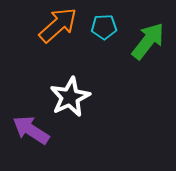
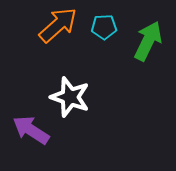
green arrow: rotated 12 degrees counterclockwise
white star: rotated 27 degrees counterclockwise
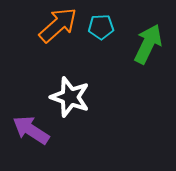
cyan pentagon: moved 3 px left
green arrow: moved 3 px down
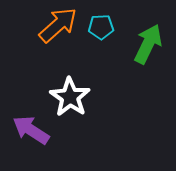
white star: rotated 15 degrees clockwise
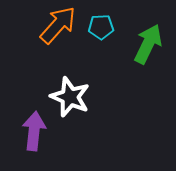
orange arrow: rotated 6 degrees counterclockwise
white star: rotated 12 degrees counterclockwise
purple arrow: moved 3 px right, 1 px down; rotated 63 degrees clockwise
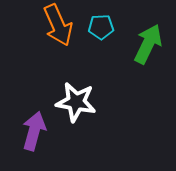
orange arrow: rotated 114 degrees clockwise
white star: moved 6 px right, 5 px down; rotated 12 degrees counterclockwise
purple arrow: rotated 9 degrees clockwise
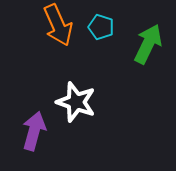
cyan pentagon: rotated 20 degrees clockwise
white star: rotated 9 degrees clockwise
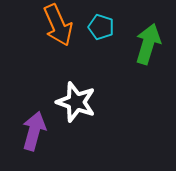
green arrow: rotated 9 degrees counterclockwise
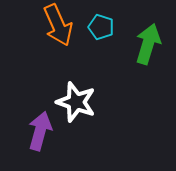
purple arrow: moved 6 px right
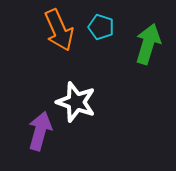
orange arrow: moved 1 px right, 5 px down
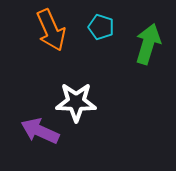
orange arrow: moved 8 px left
white star: rotated 18 degrees counterclockwise
purple arrow: rotated 81 degrees counterclockwise
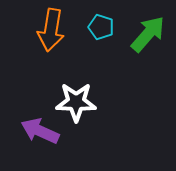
orange arrow: rotated 33 degrees clockwise
green arrow: moved 10 px up; rotated 24 degrees clockwise
